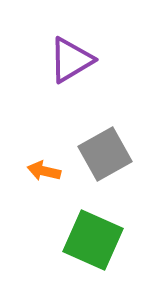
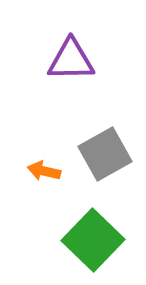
purple triangle: rotated 30 degrees clockwise
green square: rotated 20 degrees clockwise
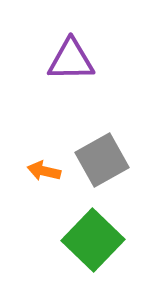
gray square: moved 3 px left, 6 px down
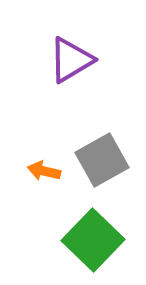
purple triangle: rotated 30 degrees counterclockwise
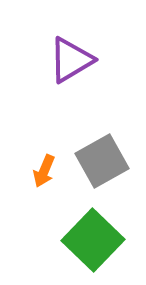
gray square: moved 1 px down
orange arrow: rotated 80 degrees counterclockwise
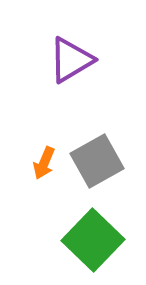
gray square: moved 5 px left
orange arrow: moved 8 px up
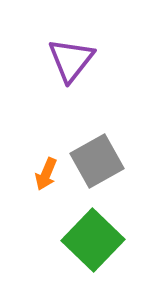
purple triangle: rotated 21 degrees counterclockwise
orange arrow: moved 2 px right, 11 px down
